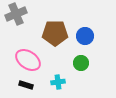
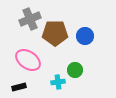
gray cross: moved 14 px right, 5 px down
green circle: moved 6 px left, 7 px down
black rectangle: moved 7 px left, 2 px down; rotated 32 degrees counterclockwise
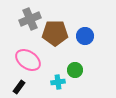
black rectangle: rotated 40 degrees counterclockwise
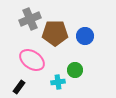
pink ellipse: moved 4 px right
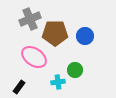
pink ellipse: moved 2 px right, 3 px up
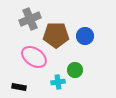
brown pentagon: moved 1 px right, 2 px down
black rectangle: rotated 64 degrees clockwise
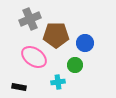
blue circle: moved 7 px down
green circle: moved 5 px up
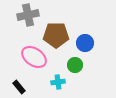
gray cross: moved 2 px left, 4 px up; rotated 10 degrees clockwise
black rectangle: rotated 40 degrees clockwise
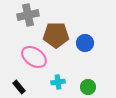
green circle: moved 13 px right, 22 px down
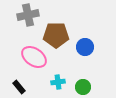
blue circle: moved 4 px down
green circle: moved 5 px left
